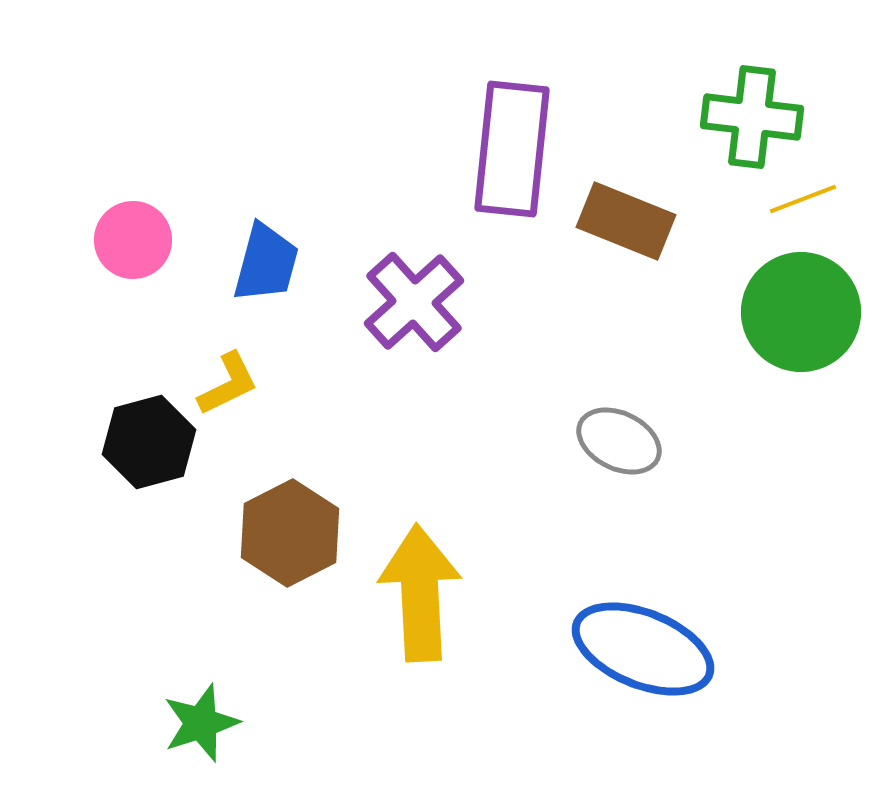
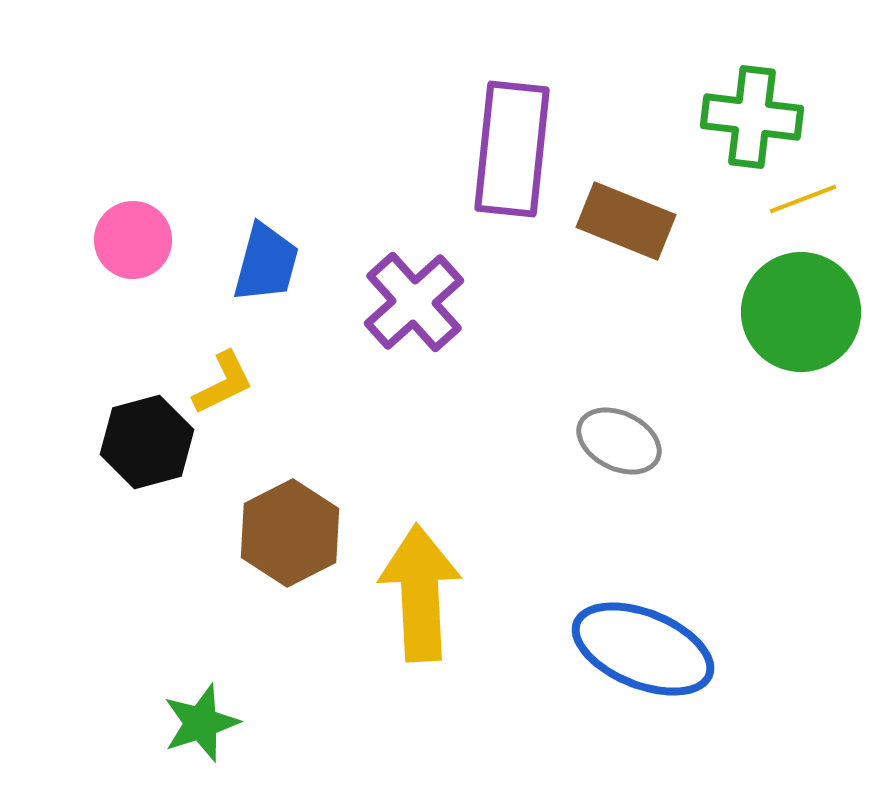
yellow L-shape: moved 5 px left, 1 px up
black hexagon: moved 2 px left
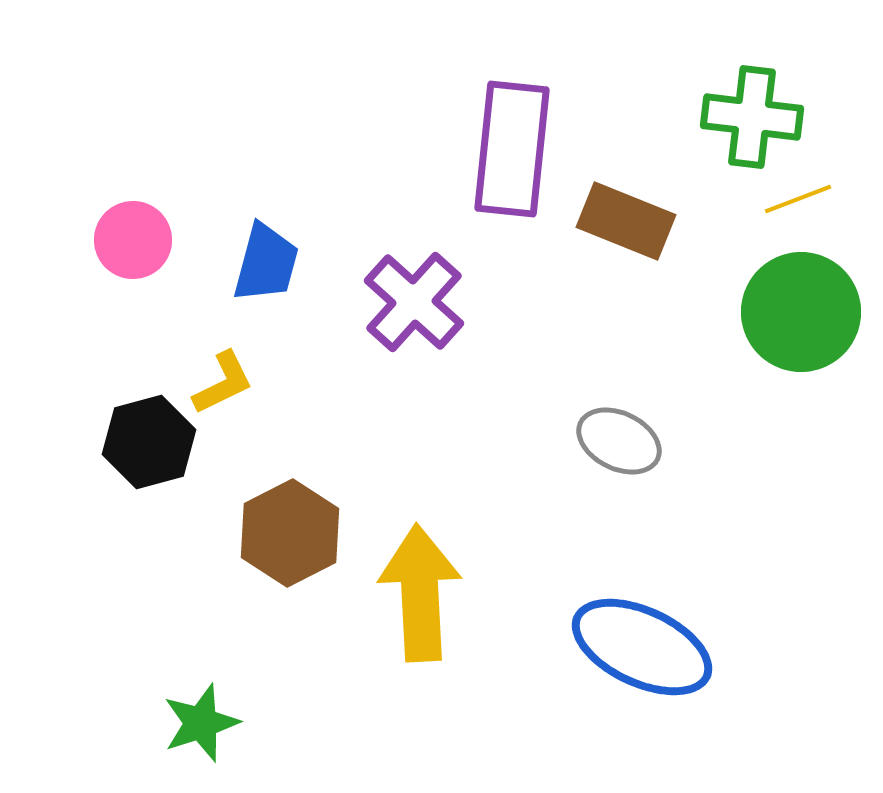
yellow line: moved 5 px left
purple cross: rotated 6 degrees counterclockwise
black hexagon: moved 2 px right
blue ellipse: moved 1 px left, 2 px up; rotated 3 degrees clockwise
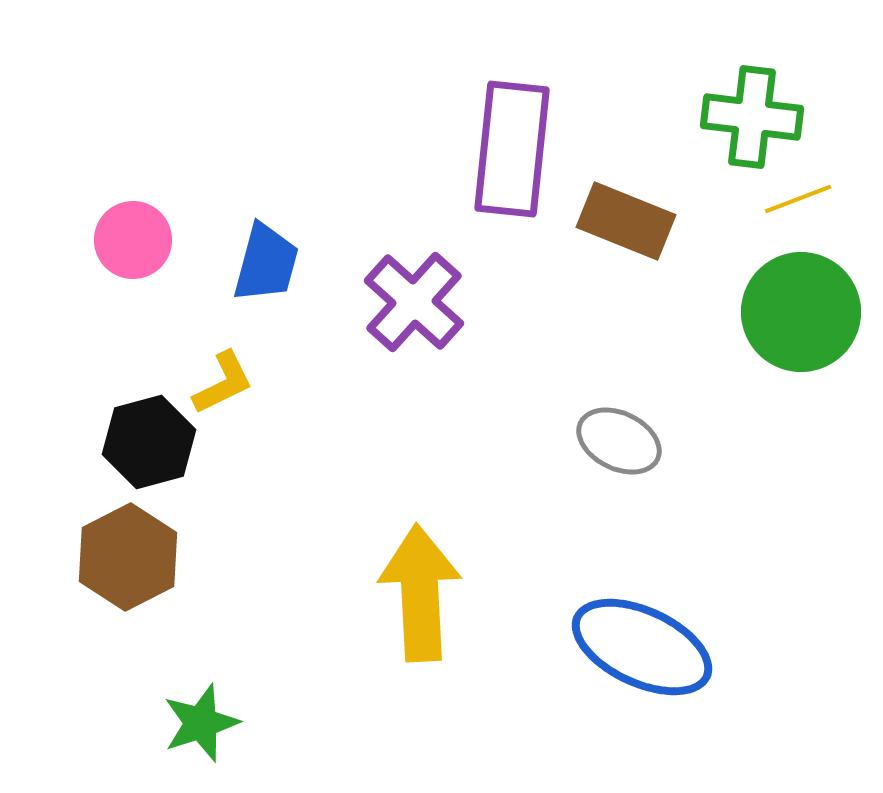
brown hexagon: moved 162 px left, 24 px down
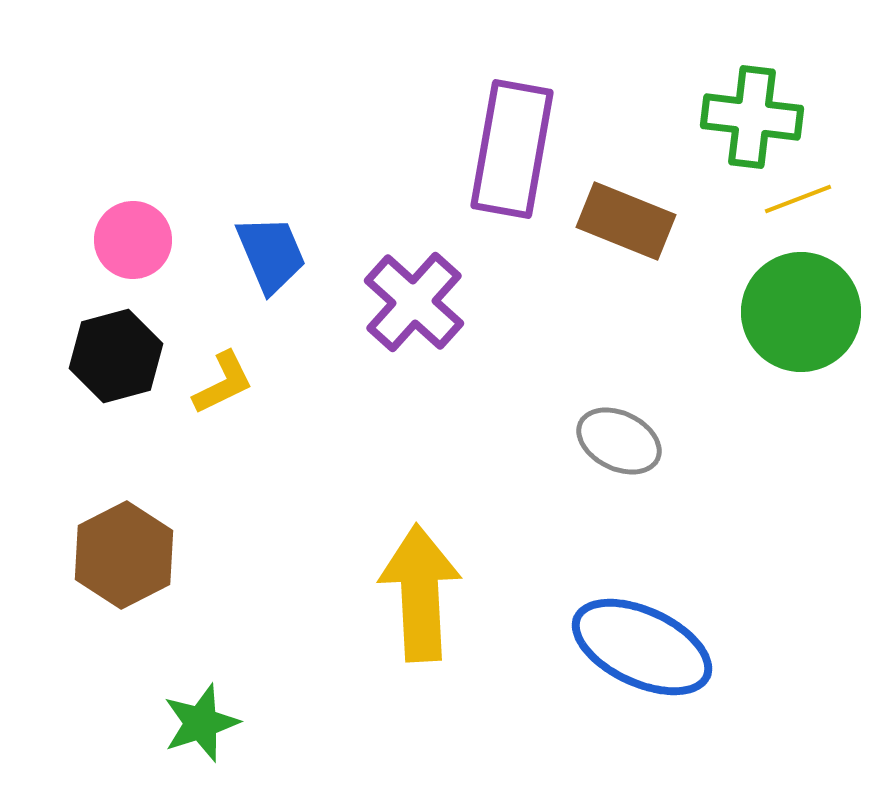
purple rectangle: rotated 4 degrees clockwise
blue trapezoid: moved 5 px right, 9 px up; rotated 38 degrees counterclockwise
black hexagon: moved 33 px left, 86 px up
brown hexagon: moved 4 px left, 2 px up
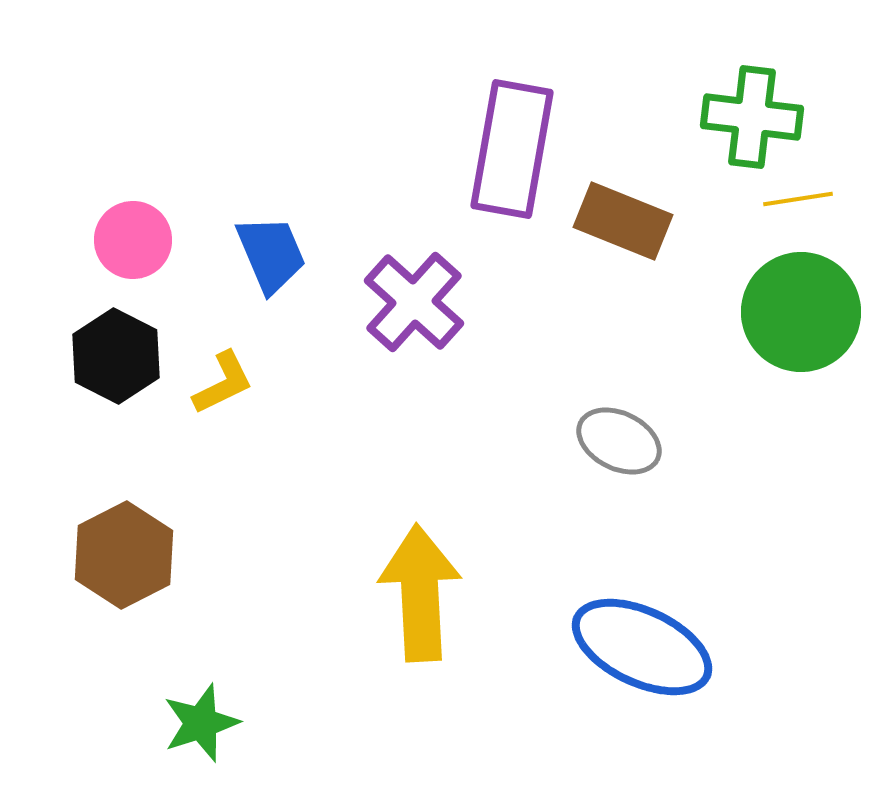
yellow line: rotated 12 degrees clockwise
brown rectangle: moved 3 px left
black hexagon: rotated 18 degrees counterclockwise
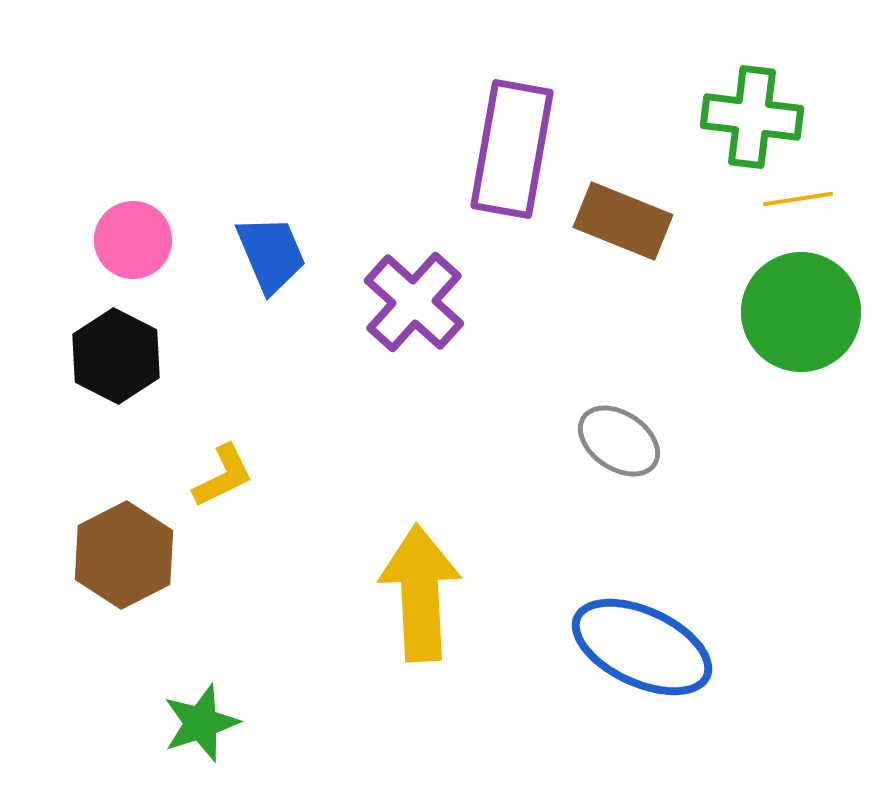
yellow L-shape: moved 93 px down
gray ellipse: rotated 8 degrees clockwise
